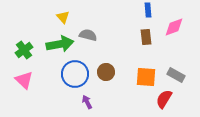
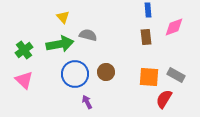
orange square: moved 3 px right
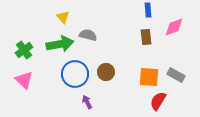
red semicircle: moved 6 px left, 2 px down
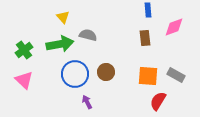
brown rectangle: moved 1 px left, 1 px down
orange square: moved 1 px left, 1 px up
